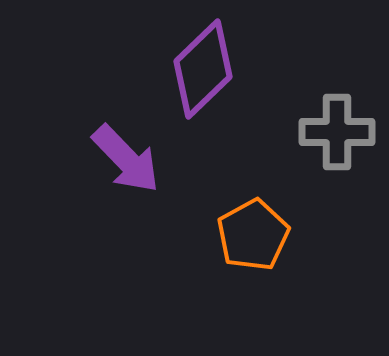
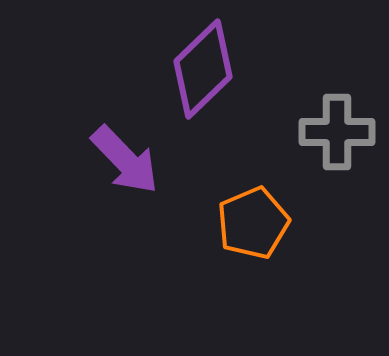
purple arrow: moved 1 px left, 1 px down
orange pentagon: moved 12 px up; rotated 6 degrees clockwise
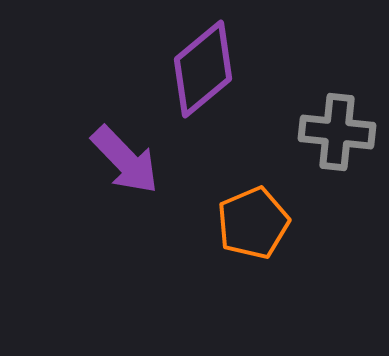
purple diamond: rotated 4 degrees clockwise
gray cross: rotated 6 degrees clockwise
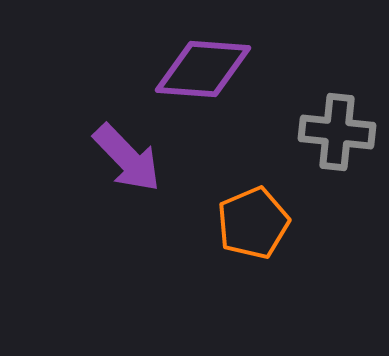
purple diamond: rotated 44 degrees clockwise
purple arrow: moved 2 px right, 2 px up
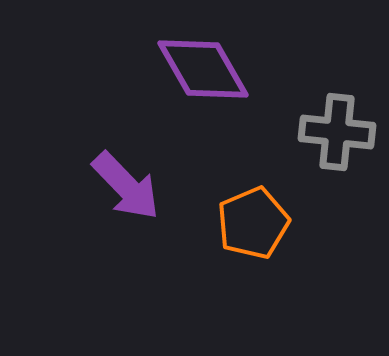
purple diamond: rotated 56 degrees clockwise
purple arrow: moved 1 px left, 28 px down
